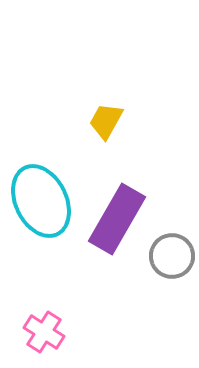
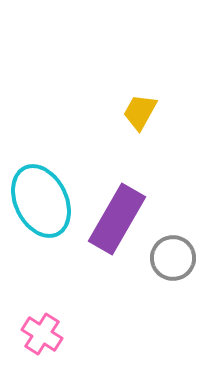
yellow trapezoid: moved 34 px right, 9 px up
gray circle: moved 1 px right, 2 px down
pink cross: moved 2 px left, 2 px down
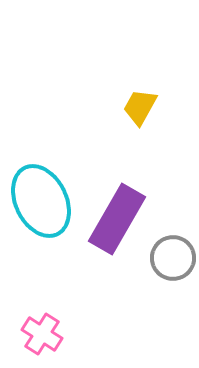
yellow trapezoid: moved 5 px up
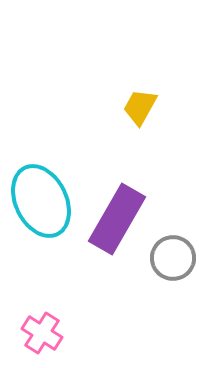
pink cross: moved 1 px up
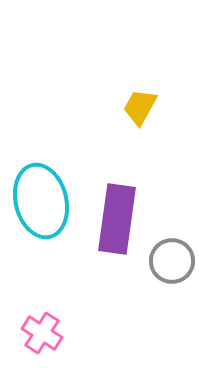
cyan ellipse: rotated 12 degrees clockwise
purple rectangle: rotated 22 degrees counterclockwise
gray circle: moved 1 px left, 3 px down
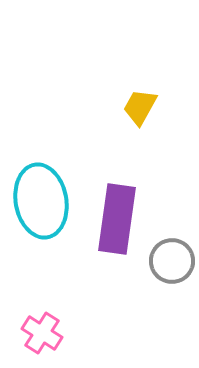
cyan ellipse: rotated 4 degrees clockwise
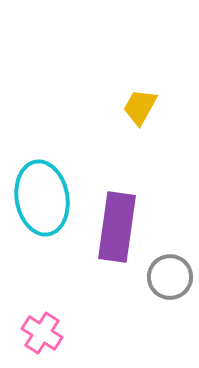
cyan ellipse: moved 1 px right, 3 px up
purple rectangle: moved 8 px down
gray circle: moved 2 px left, 16 px down
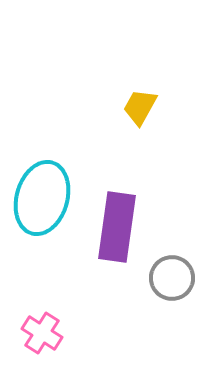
cyan ellipse: rotated 26 degrees clockwise
gray circle: moved 2 px right, 1 px down
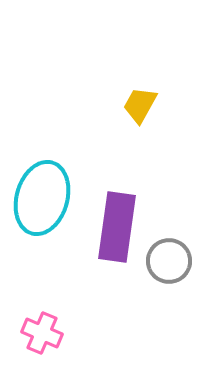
yellow trapezoid: moved 2 px up
gray circle: moved 3 px left, 17 px up
pink cross: rotated 9 degrees counterclockwise
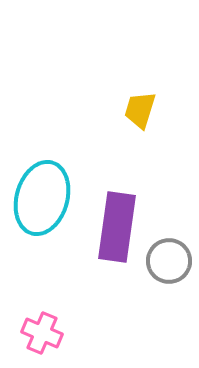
yellow trapezoid: moved 5 px down; rotated 12 degrees counterclockwise
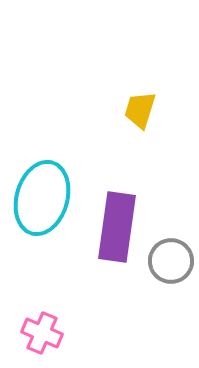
gray circle: moved 2 px right
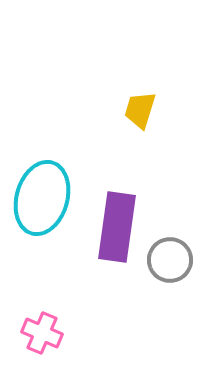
gray circle: moved 1 px left, 1 px up
